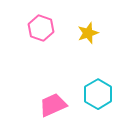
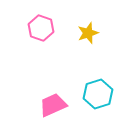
cyan hexagon: rotated 12 degrees clockwise
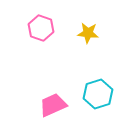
yellow star: rotated 25 degrees clockwise
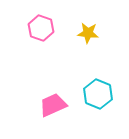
cyan hexagon: rotated 20 degrees counterclockwise
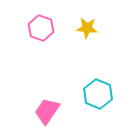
yellow star: moved 1 px left, 5 px up
pink trapezoid: moved 6 px left, 6 px down; rotated 32 degrees counterclockwise
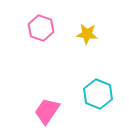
yellow star: moved 6 px down
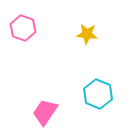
pink hexagon: moved 18 px left
pink trapezoid: moved 2 px left, 1 px down
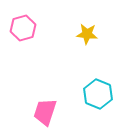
pink hexagon: rotated 25 degrees clockwise
pink trapezoid: rotated 16 degrees counterclockwise
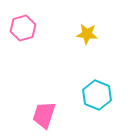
cyan hexagon: moved 1 px left, 1 px down
pink trapezoid: moved 1 px left, 3 px down
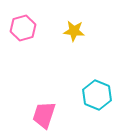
yellow star: moved 13 px left, 3 px up
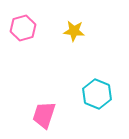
cyan hexagon: moved 1 px up
